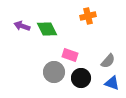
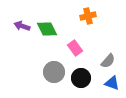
pink rectangle: moved 5 px right, 7 px up; rotated 35 degrees clockwise
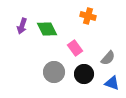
orange cross: rotated 28 degrees clockwise
purple arrow: rotated 91 degrees counterclockwise
gray semicircle: moved 3 px up
black circle: moved 3 px right, 4 px up
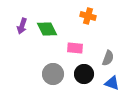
pink rectangle: rotated 49 degrees counterclockwise
gray semicircle: rotated 21 degrees counterclockwise
gray circle: moved 1 px left, 2 px down
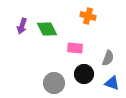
gray circle: moved 1 px right, 9 px down
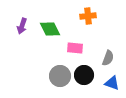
orange cross: rotated 21 degrees counterclockwise
green diamond: moved 3 px right
black circle: moved 1 px down
gray circle: moved 6 px right, 7 px up
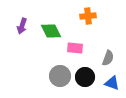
green diamond: moved 1 px right, 2 px down
black circle: moved 1 px right, 2 px down
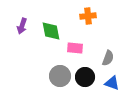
green diamond: rotated 15 degrees clockwise
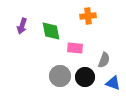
gray semicircle: moved 4 px left, 2 px down
blue triangle: moved 1 px right
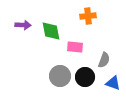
purple arrow: moved 1 px right, 1 px up; rotated 105 degrees counterclockwise
pink rectangle: moved 1 px up
